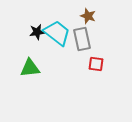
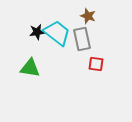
green triangle: rotated 15 degrees clockwise
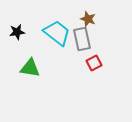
brown star: moved 3 px down
black star: moved 20 px left
red square: moved 2 px left, 1 px up; rotated 35 degrees counterclockwise
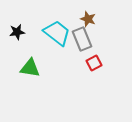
gray rectangle: rotated 10 degrees counterclockwise
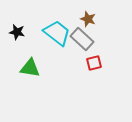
black star: rotated 21 degrees clockwise
gray rectangle: rotated 25 degrees counterclockwise
red square: rotated 14 degrees clockwise
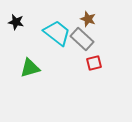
black star: moved 1 px left, 10 px up
green triangle: rotated 25 degrees counterclockwise
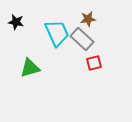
brown star: rotated 28 degrees counterclockwise
cyan trapezoid: rotated 28 degrees clockwise
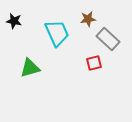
black star: moved 2 px left, 1 px up
gray rectangle: moved 26 px right
